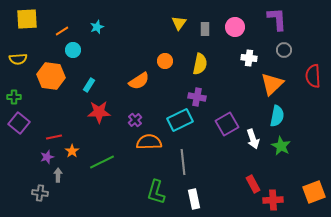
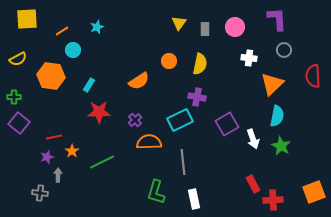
yellow semicircle at (18, 59): rotated 24 degrees counterclockwise
orange circle at (165, 61): moved 4 px right
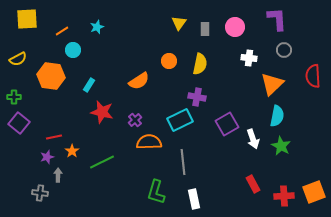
red star at (99, 112): moved 3 px right; rotated 15 degrees clockwise
red cross at (273, 200): moved 11 px right, 4 px up
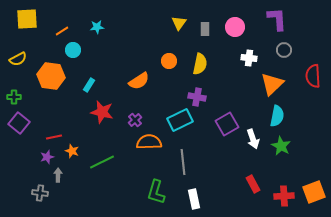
cyan star at (97, 27): rotated 16 degrees clockwise
orange star at (72, 151): rotated 16 degrees counterclockwise
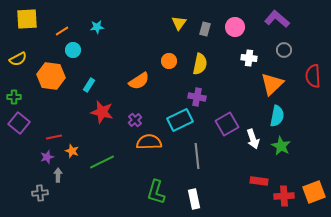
purple L-shape at (277, 19): rotated 45 degrees counterclockwise
gray rectangle at (205, 29): rotated 16 degrees clockwise
gray line at (183, 162): moved 14 px right, 6 px up
red rectangle at (253, 184): moved 6 px right, 3 px up; rotated 54 degrees counterclockwise
gray cross at (40, 193): rotated 14 degrees counterclockwise
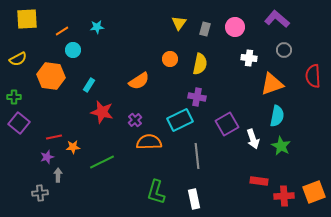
orange circle at (169, 61): moved 1 px right, 2 px up
orange triangle at (272, 84): rotated 25 degrees clockwise
orange star at (72, 151): moved 1 px right, 4 px up; rotated 24 degrees counterclockwise
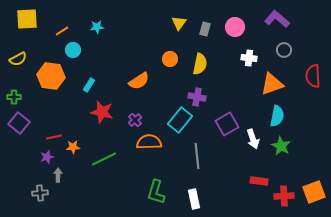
cyan rectangle at (180, 120): rotated 25 degrees counterclockwise
green line at (102, 162): moved 2 px right, 3 px up
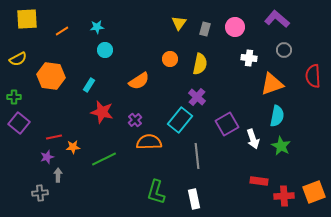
cyan circle at (73, 50): moved 32 px right
purple cross at (197, 97): rotated 30 degrees clockwise
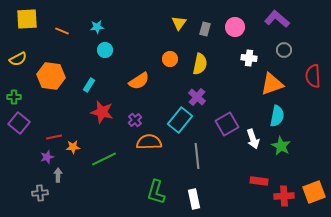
orange line at (62, 31): rotated 56 degrees clockwise
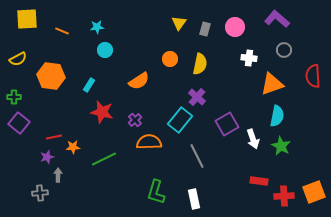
gray line at (197, 156): rotated 20 degrees counterclockwise
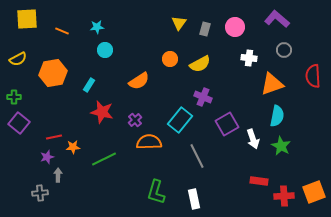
yellow semicircle at (200, 64): rotated 50 degrees clockwise
orange hexagon at (51, 76): moved 2 px right, 3 px up; rotated 16 degrees counterclockwise
purple cross at (197, 97): moved 6 px right; rotated 18 degrees counterclockwise
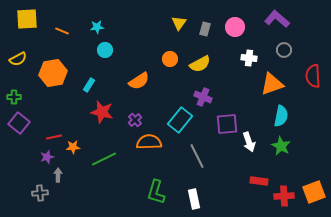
cyan semicircle at (277, 116): moved 4 px right
purple square at (227, 124): rotated 25 degrees clockwise
white arrow at (253, 139): moved 4 px left, 3 px down
